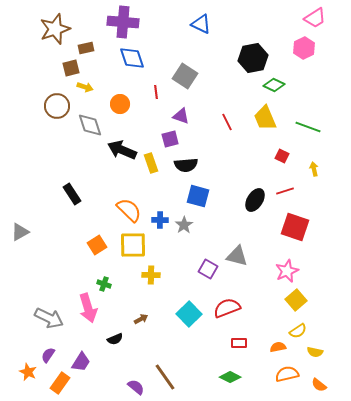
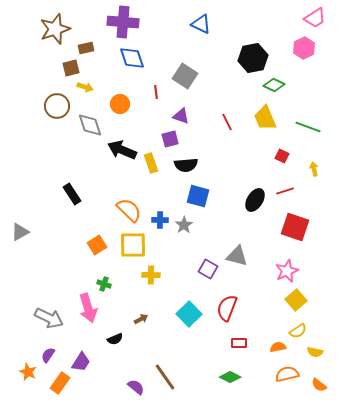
red semicircle at (227, 308): rotated 48 degrees counterclockwise
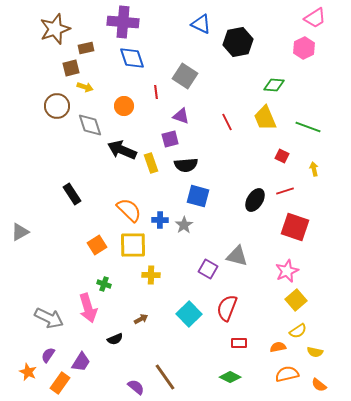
black hexagon at (253, 58): moved 15 px left, 16 px up
green diamond at (274, 85): rotated 20 degrees counterclockwise
orange circle at (120, 104): moved 4 px right, 2 px down
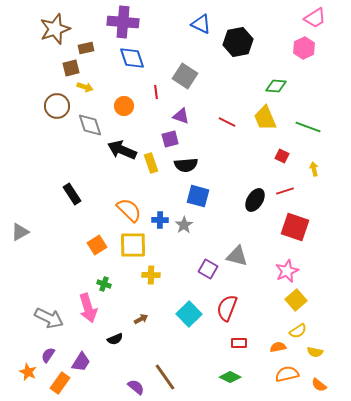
green diamond at (274, 85): moved 2 px right, 1 px down
red line at (227, 122): rotated 36 degrees counterclockwise
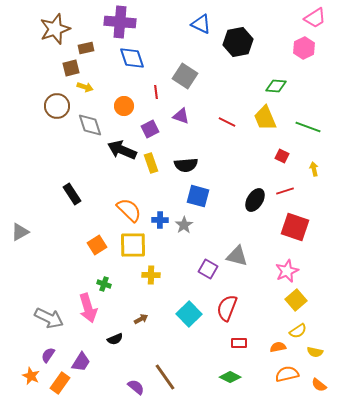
purple cross at (123, 22): moved 3 px left
purple square at (170, 139): moved 20 px left, 10 px up; rotated 12 degrees counterclockwise
orange star at (28, 372): moved 3 px right, 4 px down
